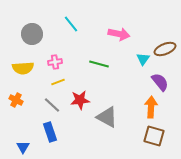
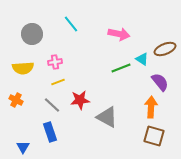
cyan triangle: moved 1 px left; rotated 32 degrees counterclockwise
green line: moved 22 px right, 4 px down; rotated 36 degrees counterclockwise
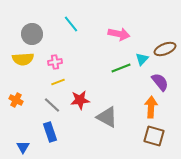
cyan triangle: rotated 40 degrees clockwise
yellow semicircle: moved 9 px up
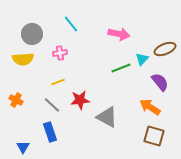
pink cross: moved 5 px right, 9 px up
orange arrow: moved 1 px left; rotated 60 degrees counterclockwise
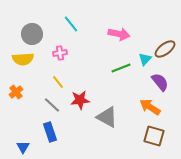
brown ellipse: rotated 15 degrees counterclockwise
cyan triangle: moved 3 px right
yellow line: rotated 72 degrees clockwise
orange cross: moved 8 px up; rotated 24 degrees clockwise
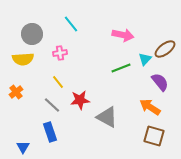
pink arrow: moved 4 px right, 1 px down
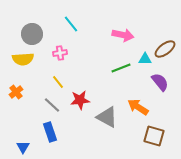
cyan triangle: rotated 48 degrees clockwise
orange arrow: moved 12 px left
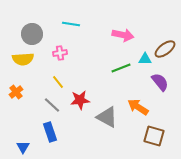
cyan line: rotated 42 degrees counterclockwise
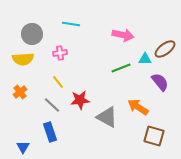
orange cross: moved 4 px right
